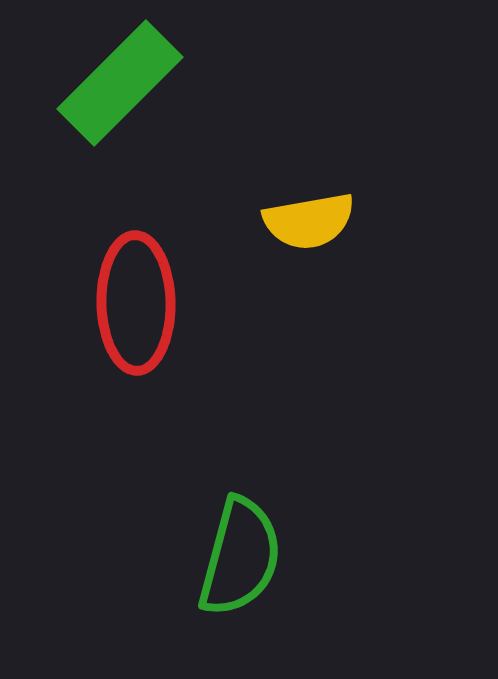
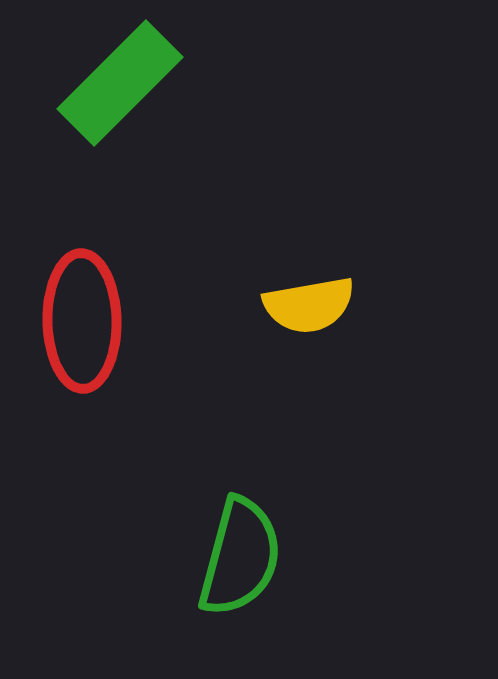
yellow semicircle: moved 84 px down
red ellipse: moved 54 px left, 18 px down
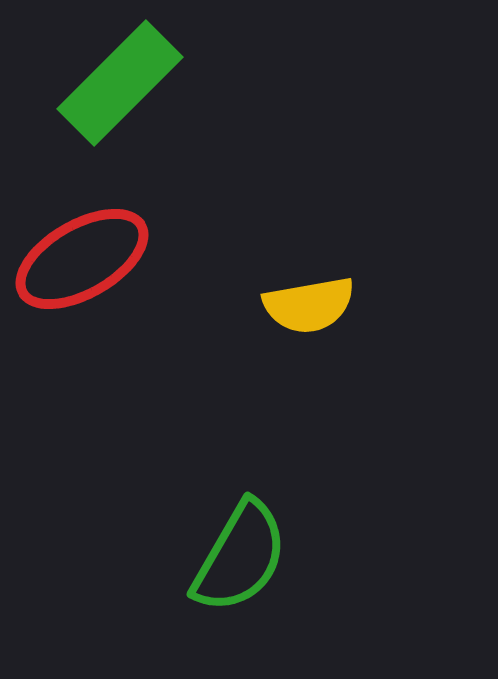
red ellipse: moved 62 px up; rotated 61 degrees clockwise
green semicircle: rotated 15 degrees clockwise
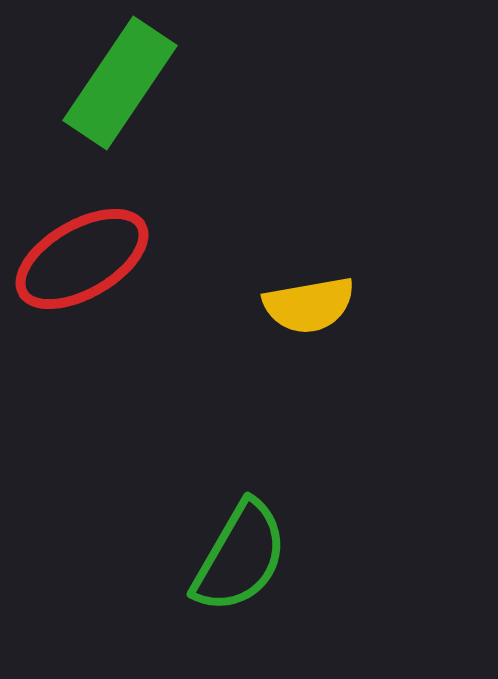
green rectangle: rotated 11 degrees counterclockwise
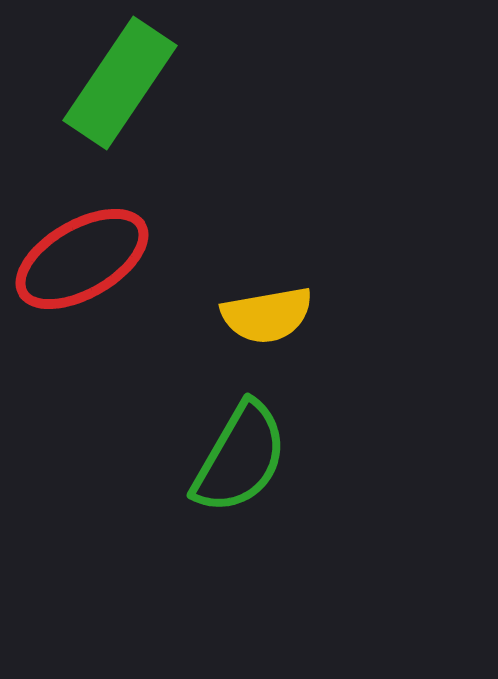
yellow semicircle: moved 42 px left, 10 px down
green semicircle: moved 99 px up
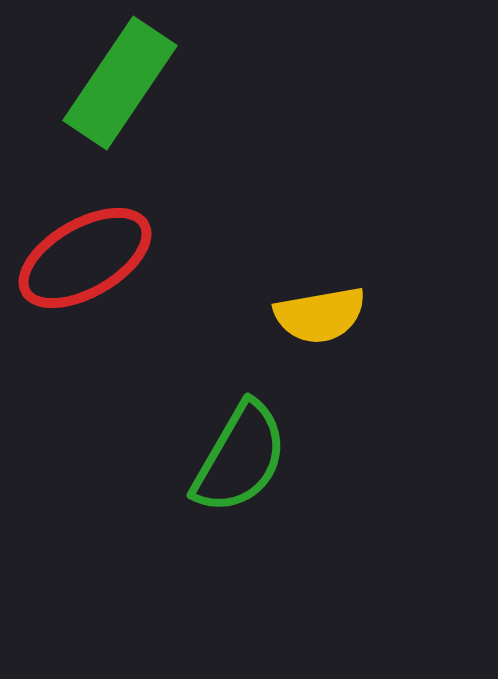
red ellipse: moved 3 px right, 1 px up
yellow semicircle: moved 53 px right
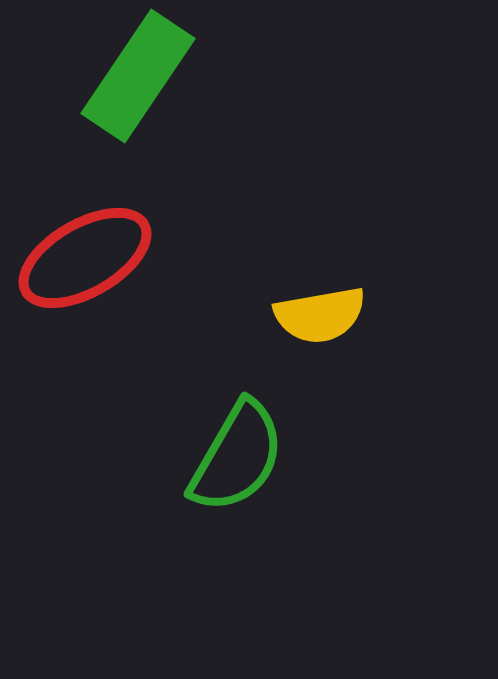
green rectangle: moved 18 px right, 7 px up
green semicircle: moved 3 px left, 1 px up
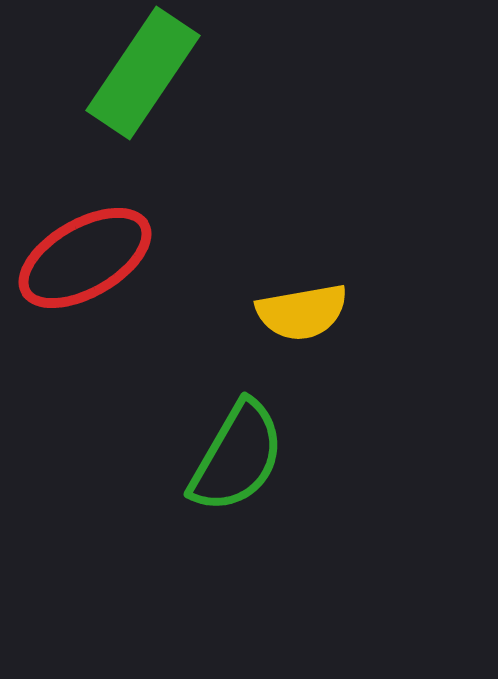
green rectangle: moved 5 px right, 3 px up
yellow semicircle: moved 18 px left, 3 px up
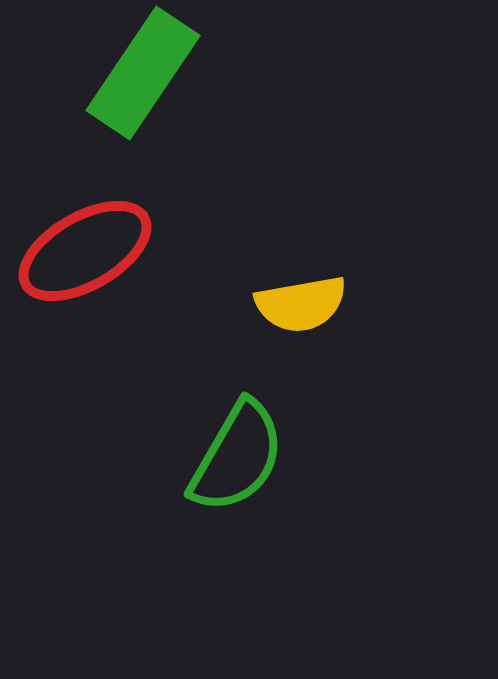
red ellipse: moved 7 px up
yellow semicircle: moved 1 px left, 8 px up
